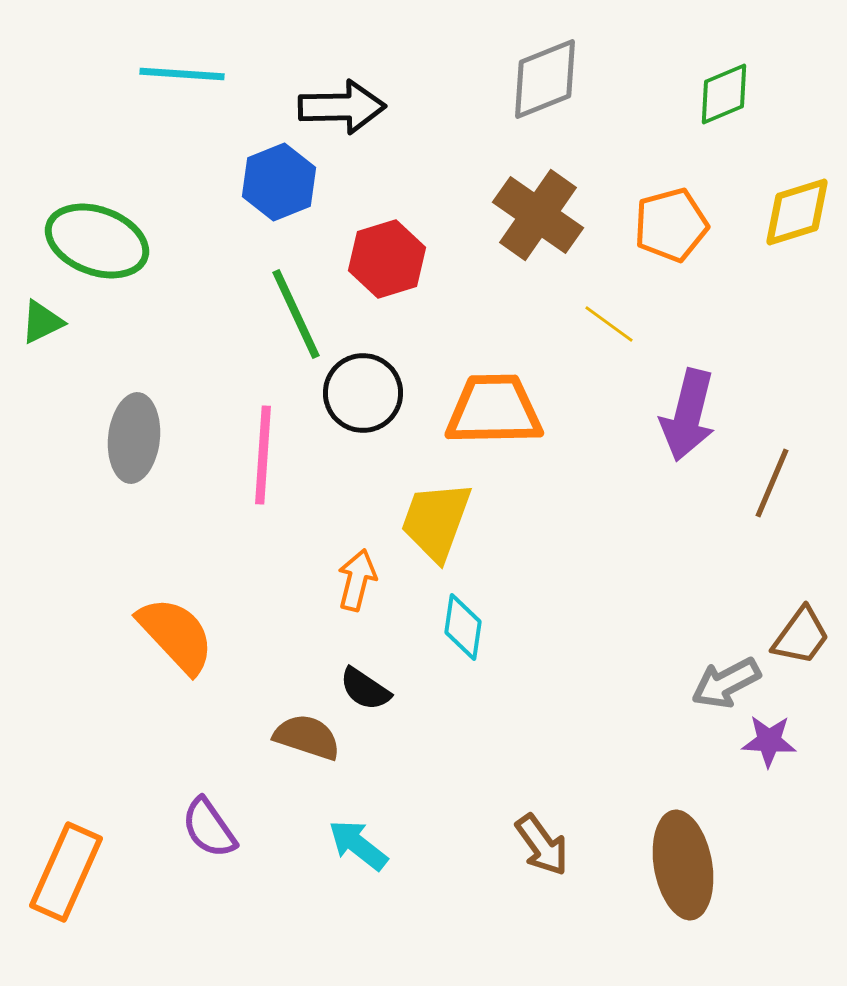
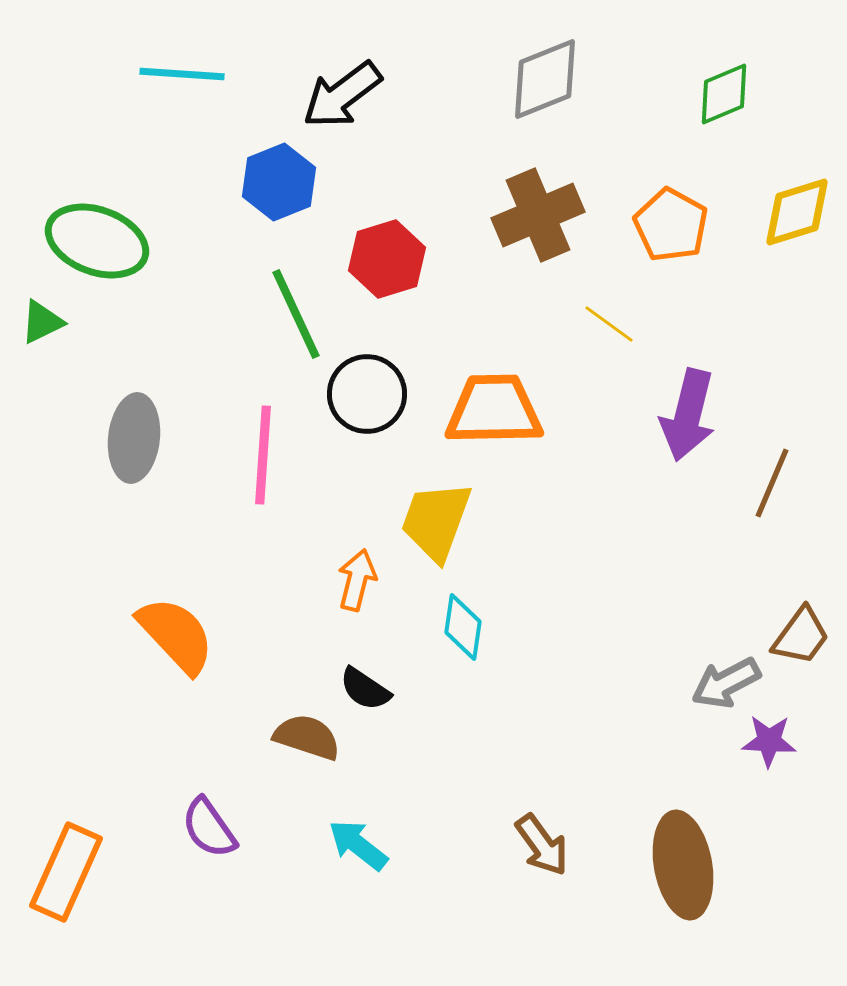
black arrow: moved 12 px up; rotated 144 degrees clockwise
brown cross: rotated 32 degrees clockwise
orange pentagon: rotated 28 degrees counterclockwise
black circle: moved 4 px right, 1 px down
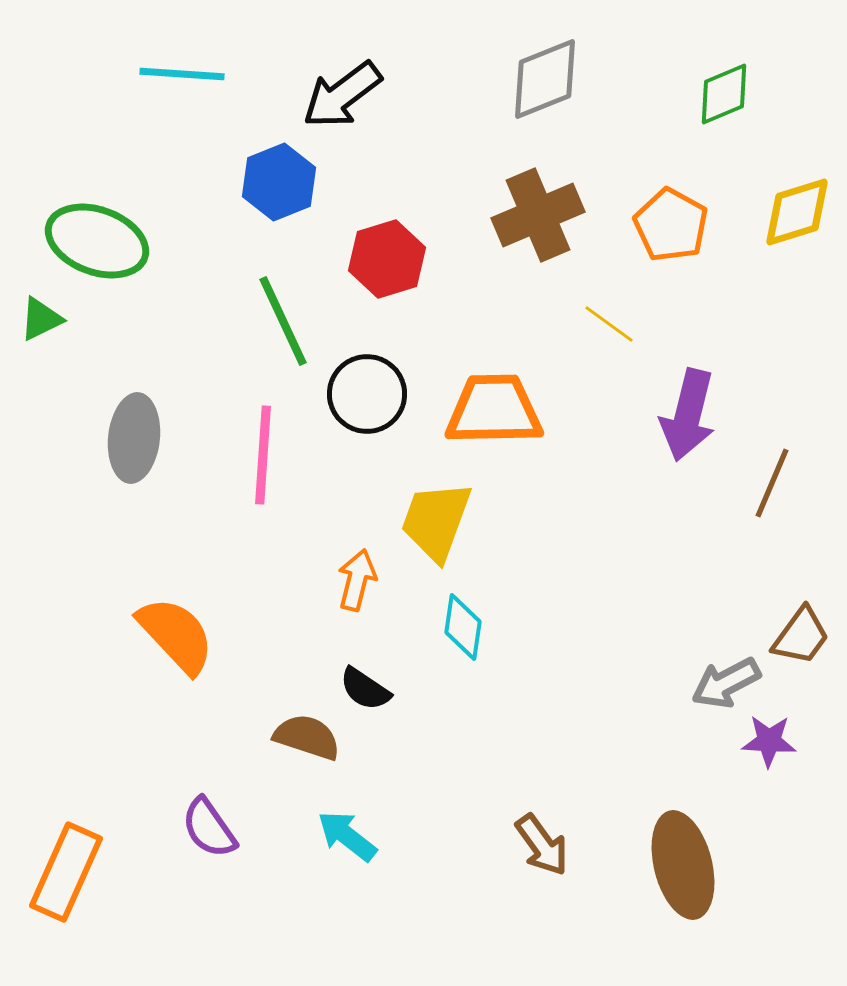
green line: moved 13 px left, 7 px down
green triangle: moved 1 px left, 3 px up
cyan arrow: moved 11 px left, 9 px up
brown ellipse: rotated 4 degrees counterclockwise
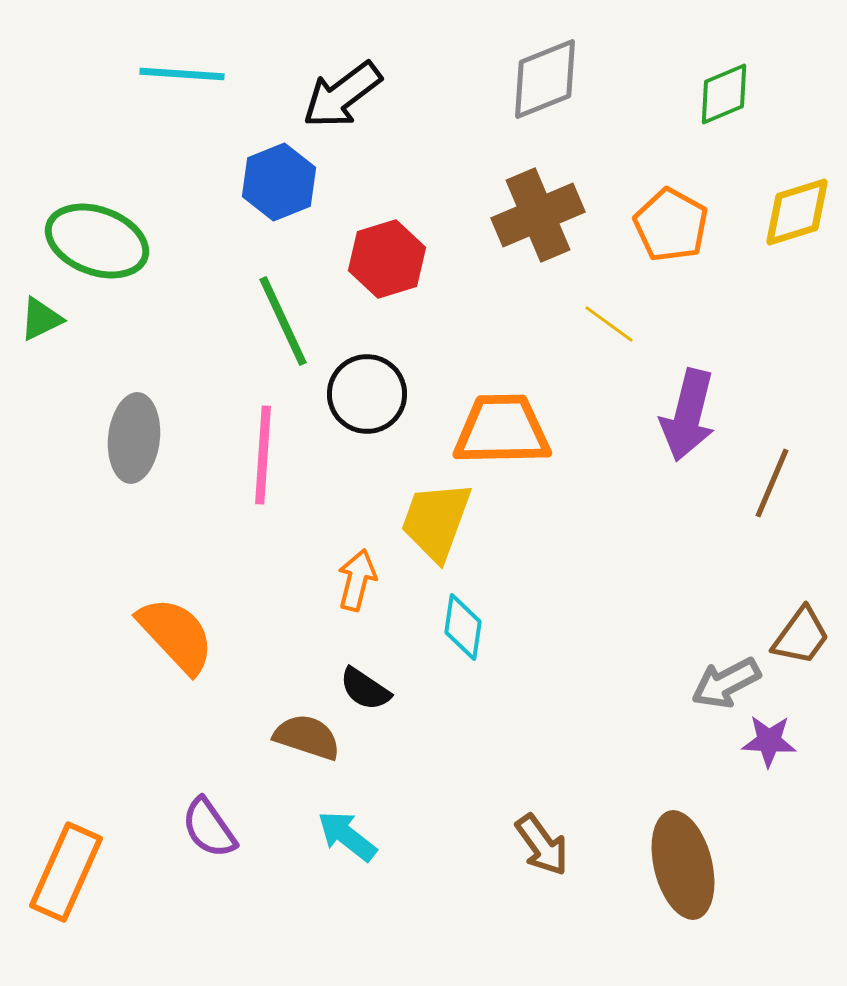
orange trapezoid: moved 8 px right, 20 px down
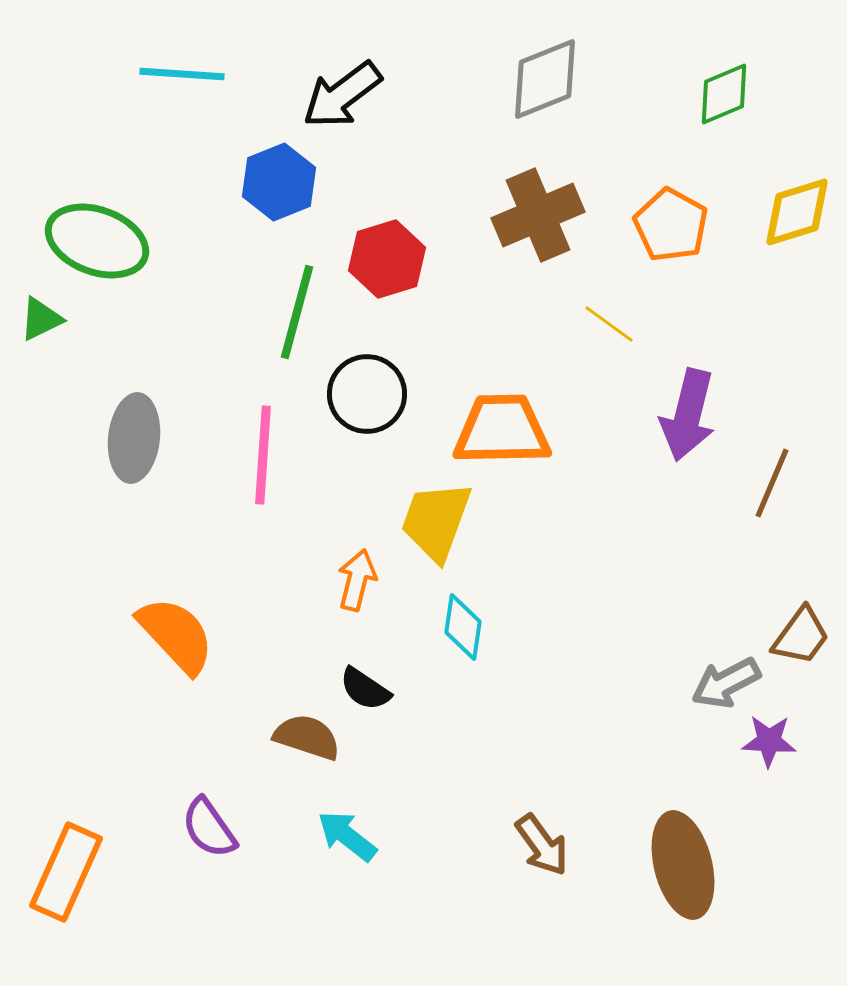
green line: moved 14 px right, 9 px up; rotated 40 degrees clockwise
